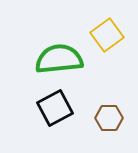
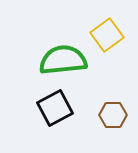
green semicircle: moved 4 px right, 1 px down
brown hexagon: moved 4 px right, 3 px up
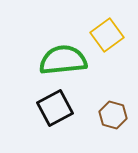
brown hexagon: rotated 16 degrees clockwise
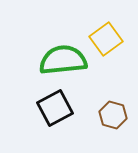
yellow square: moved 1 px left, 4 px down
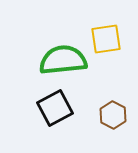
yellow square: rotated 28 degrees clockwise
brown hexagon: rotated 12 degrees clockwise
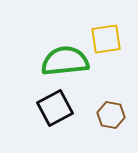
green semicircle: moved 2 px right, 1 px down
brown hexagon: moved 2 px left; rotated 16 degrees counterclockwise
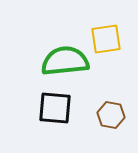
black square: rotated 33 degrees clockwise
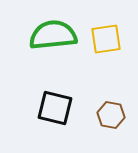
green semicircle: moved 12 px left, 26 px up
black square: rotated 9 degrees clockwise
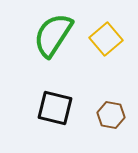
green semicircle: rotated 51 degrees counterclockwise
yellow square: rotated 32 degrees counterclockwise
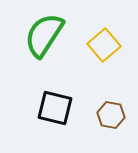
green semicircle: moved 9 px left
yellow square: moved 2 px left, 6 px down
